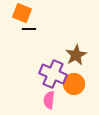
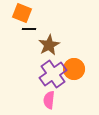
brown star: moved 27 px left, 10 px up
purple cross: rotated 32 degrees clockwise
orange circle: moved 15 px up
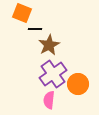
black line: moved 6 px right
orange circle: moved 4 px right, 15 px down
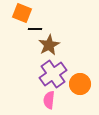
orange circle: moved 2 px right
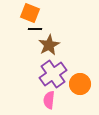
orange square: moved 8 px right
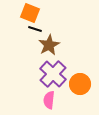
black line: rotated 16 degrees clockwise
purple cross: rotated 12 degrees counterclockwise
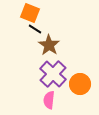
black line: rotated 16 degrees clockwise
brown star: rotated 10 degrees counterclockwise
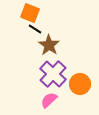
pink semicircle: rotated 42 degrees clockwise
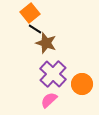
orange square: rotated 30 degrees clockwise
brown star: moved 3 px left, 2 px up; rotated 15 degrees counterclockwise
orange circle: moved 2 px right
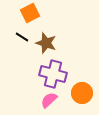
orange square: rotated 12 degrees clockwise
black line: moved 13 px left, 8 px down
purple cross: rotated 28 degrees counterclockwise
orange circle: moved 9 px down
